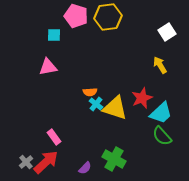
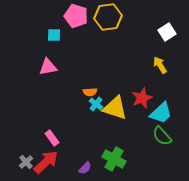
pink rectangle: moved 2 px left, 1 px down
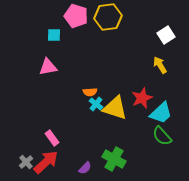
white square: moved 1 px left, 3 px down
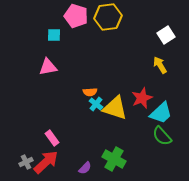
gray cross: rotated 16 degrees clockwise
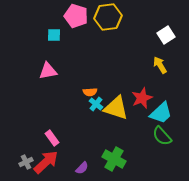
pink triangle: moved 4 px down
yellow triangle: moved 1 px right
purple semicircle: moved 3 px left
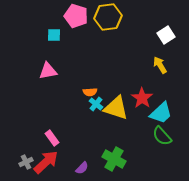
red star: rotated 15 degrees counterclockwise
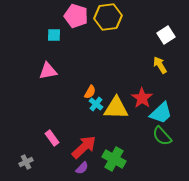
orange semicircle: rotated 56 degrees counterclockwise
yellow triangle: rotated 16 degrees counterclockwise
red arrow: moved 38 px right, 15 px up
